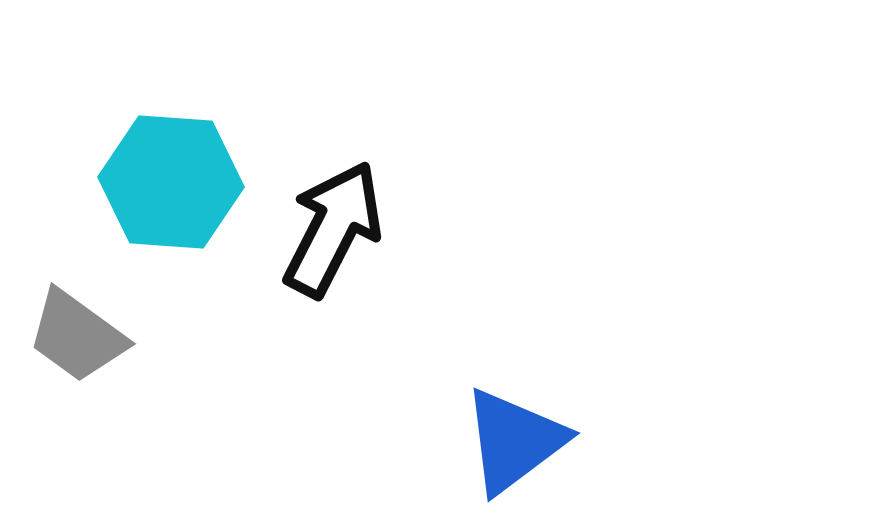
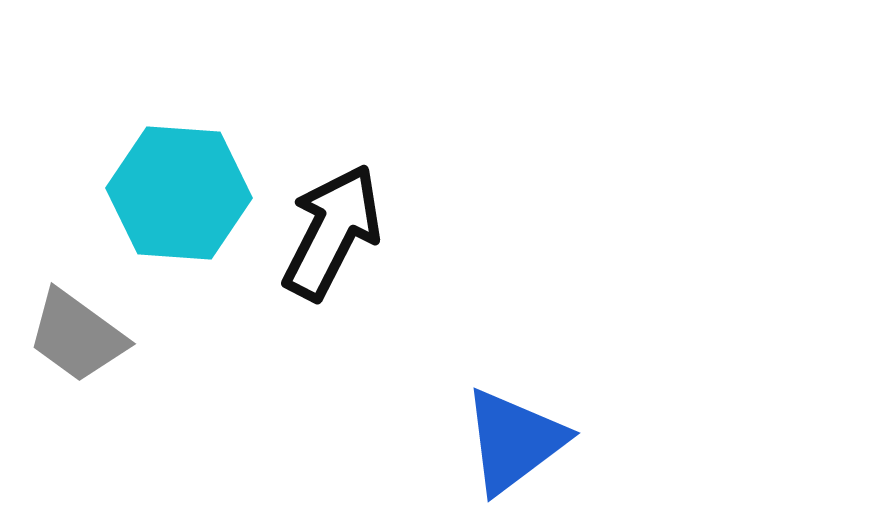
cyan hexagon: moved 8 px right, 11 px down
black arrow: moved 1 px left, 3 px down
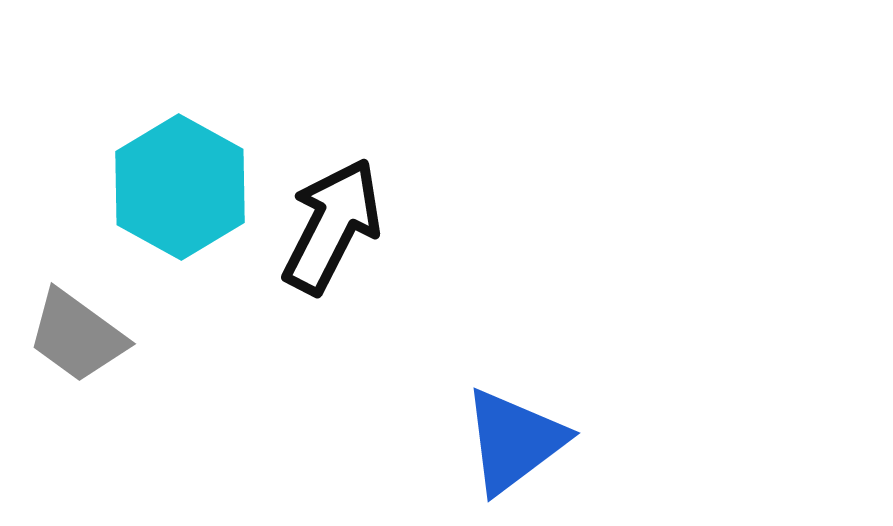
cyan hexagon: moved 1 px right, 6 px up; rotated 25 degrees clockwise
black arrow: moved 6 px up
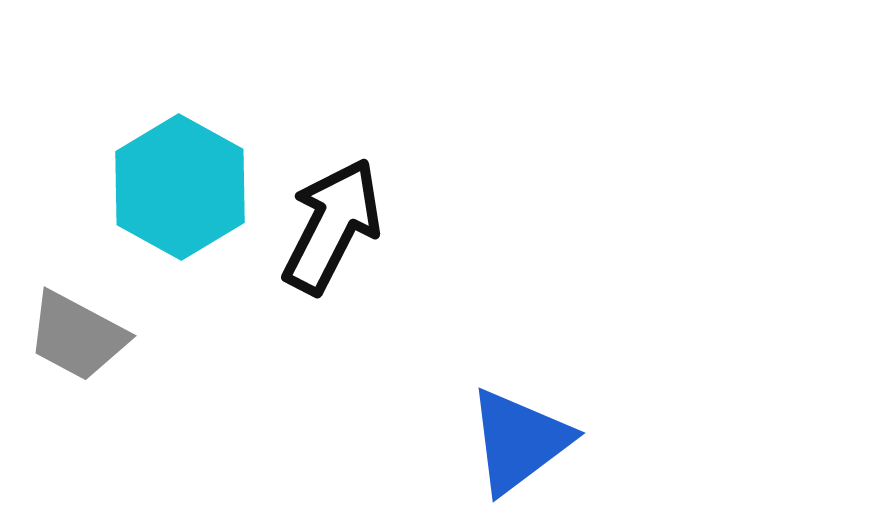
gray trapezoid: rotated 8 degrees counterclockwise
blue triangle: moved 5 px right
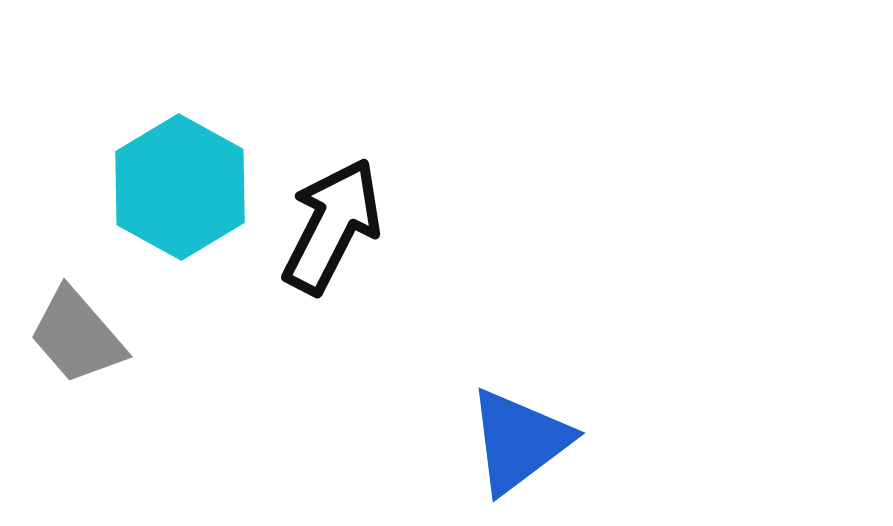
gray trapezoid: rotated 21 degrees clockwise
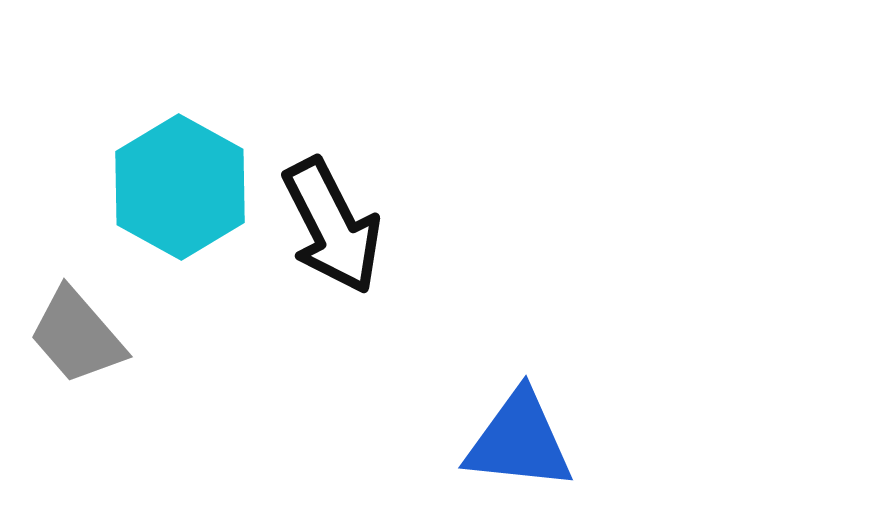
black arrow: rotated 126 degrees clockwise
blue triangle: rotated 43 degrees clockwise
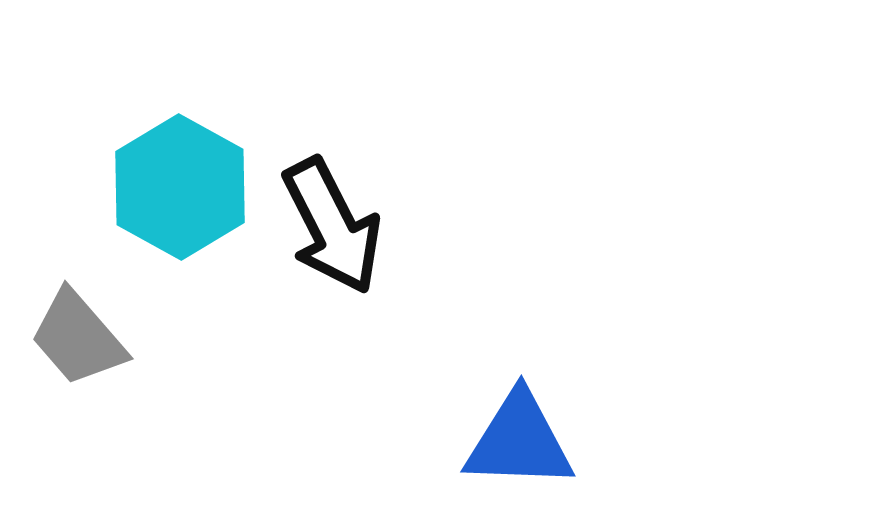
gray trapezoid: moved 1 px right, 2 px down
blue triangle: rotated 4 degrees counterclockwise
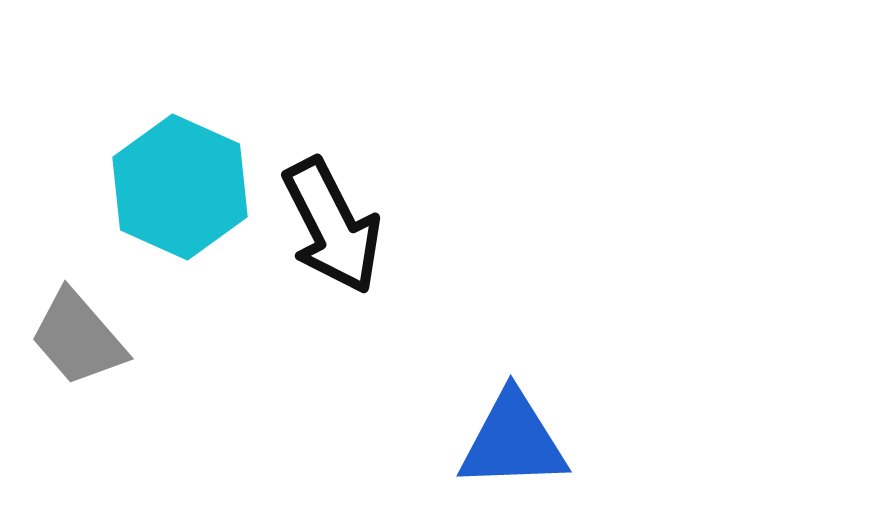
cyan hexagon: rotated 5 degrees counterclockwise
blue triangle: moved 6 px left; rotated 4 degrees counterclockwise
